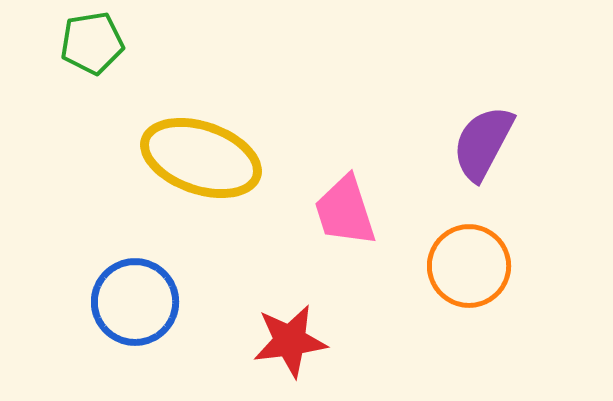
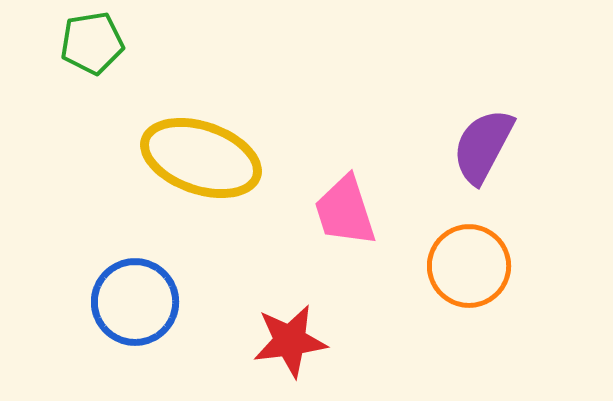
purple semicircle: moved 3 px down
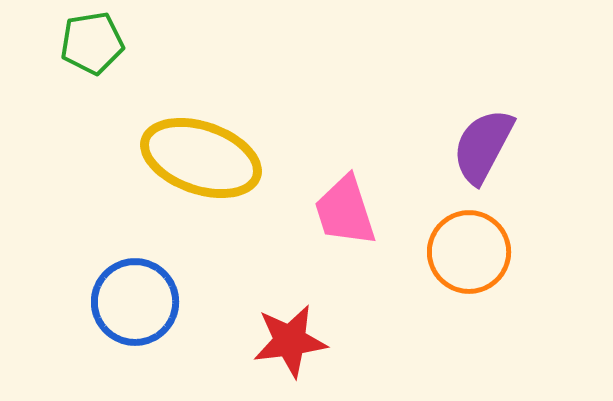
orange circle: moved 14 px up
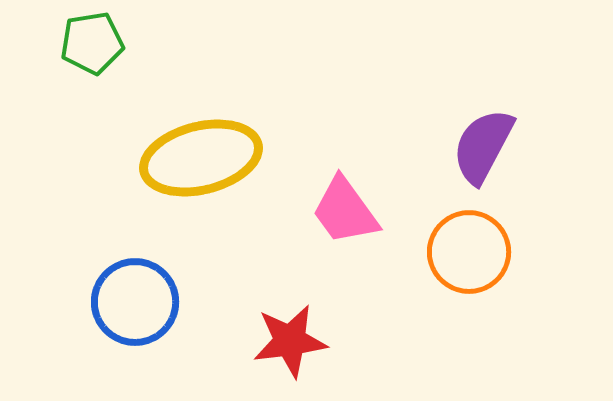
yellow ellipse: rotated 33 degrees counterclockwise
pink trapezoid: rotated 18 degrees counterclockwise
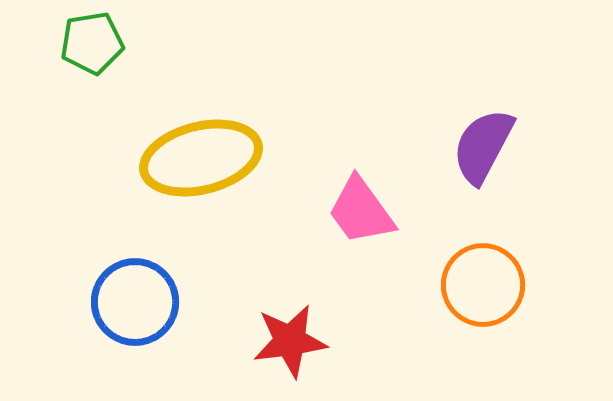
pink trapezoid: moved 16 px right
orange circle: moved 14 px right, 33 px down
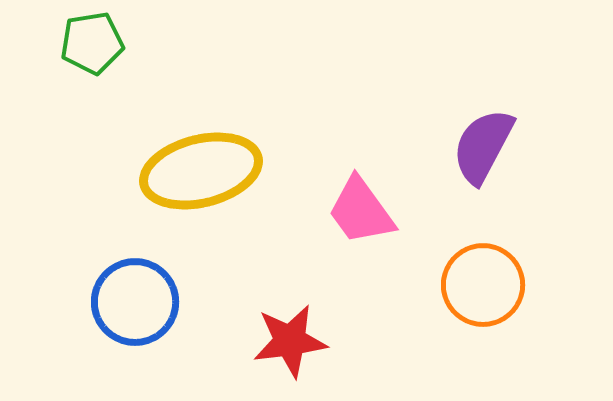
yellow ellipse: moved 13 px down
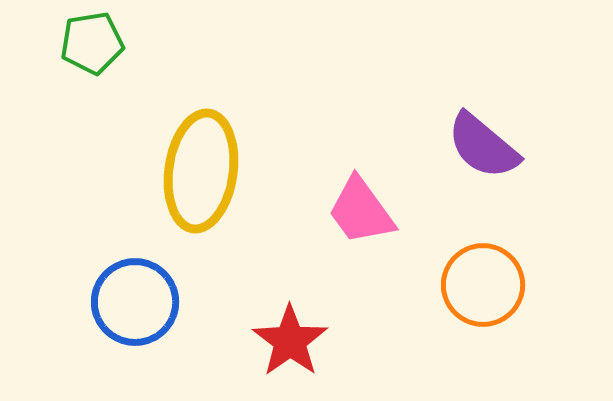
purple semicircle: rotated 78 degrees counterclockwise
yellow ellipse: rotated 68 degrees counterclockwise
red star: rotated 28 degrees counterclockwise
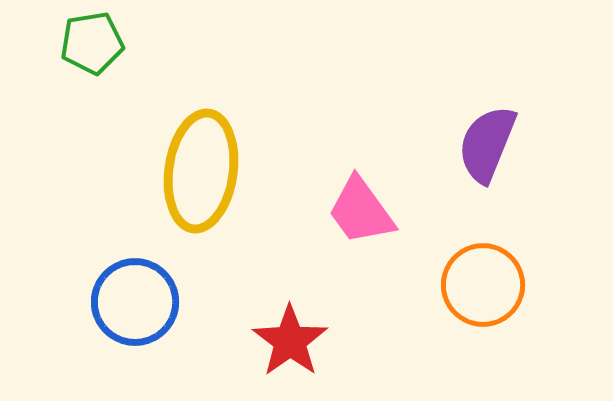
purple semicircle: moved 4 px right, 2 px up; rotated 72 degrees clockwise
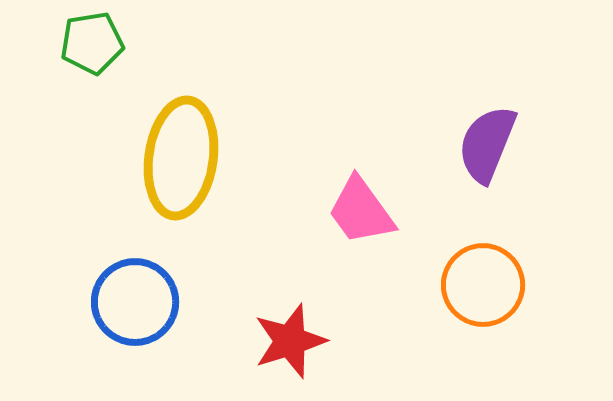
yellow ellipse: moved 20 px left, 13 px up
red star: rotated 18 degrees clockwise
